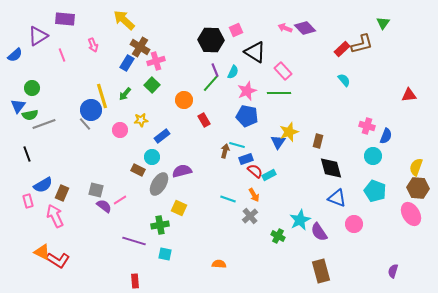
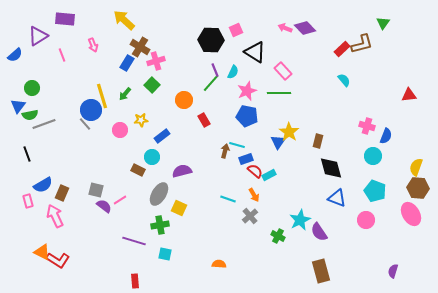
yellow star at (289, 132): rotated 18 degrees counterclockwise
gray ellipse at (159, 184): moved 10 px down
pink circle at (354, 224): moved 12 px right, 4 px up
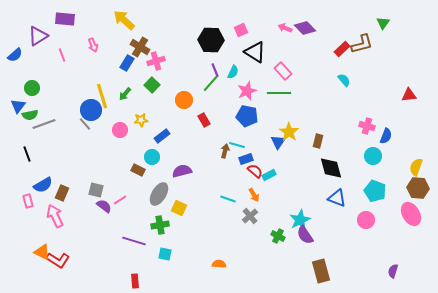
pink square at (236, 30): moved 5 px right
purple semicircle at (319, 232): moved 14 px left, 3 px down
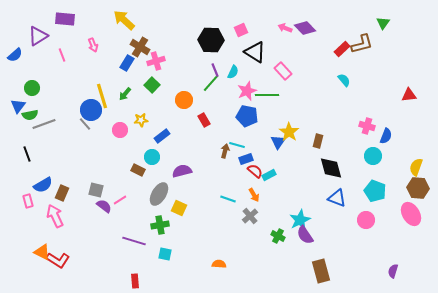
green line at (279, 93): moved 12 px left, 2 px down
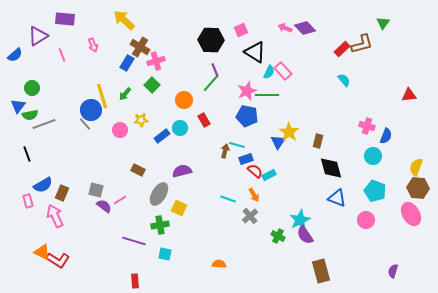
cyan semicircle at (233, 72): moved 36 px right
cyan circle at (152, 157): moved 28 px right, 29 px up
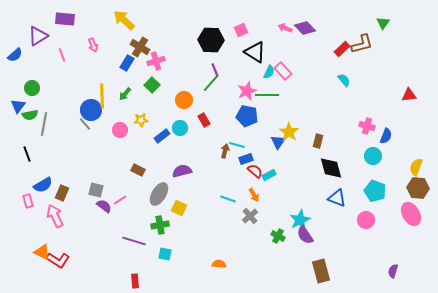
yellow line at (102, 96): rotated 15 degrees clockwise
gray line at (44, 124): rotated 60 degrees counterclockwise
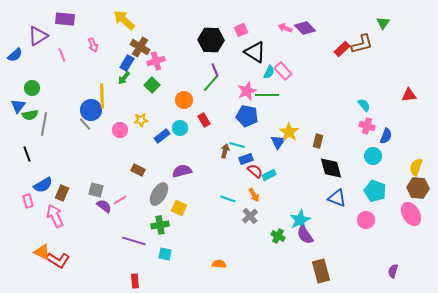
cyan semicircle at (344, 80): moved 20 px right, 25 px down
green arrow at (125, 94): moved 1 px left, 16 px up
